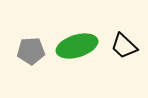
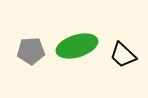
black trapezoid: moved 1 px left, 9 px down
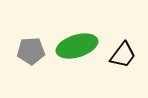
black trapezoid: rotated 96 degrees counterclockwise
